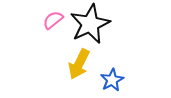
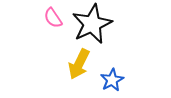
pink semicircle: moved 2 px up; rotated 85 degrees counterclockwise
black star: moved 2 px right
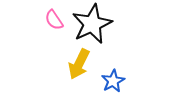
pink semicircle: moved 1 px right, 2 px down
blue star: moved 1 px right, 1 px down
